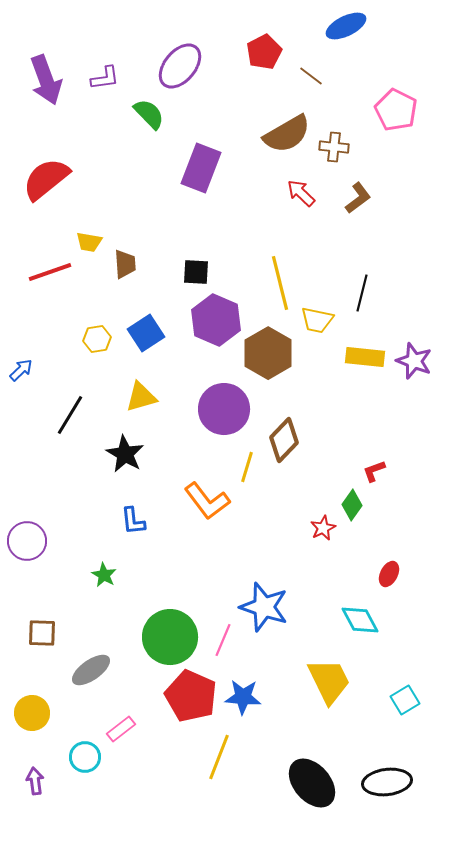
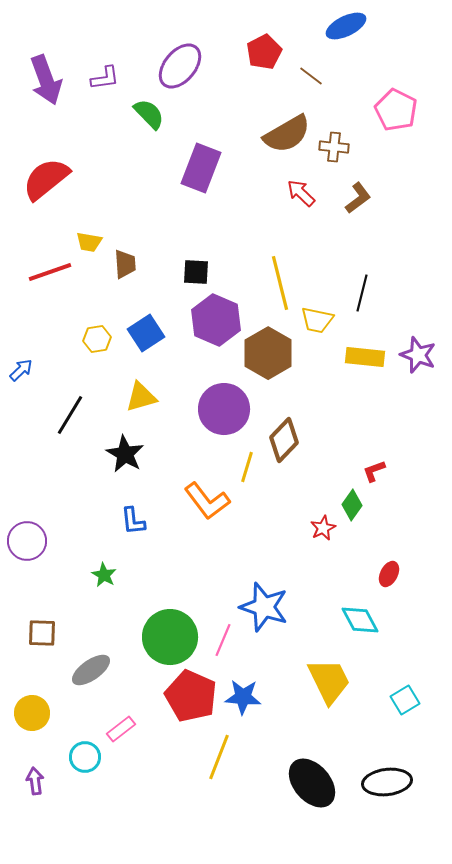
purple star at (414, 361): moved 4 px right, 6 px up
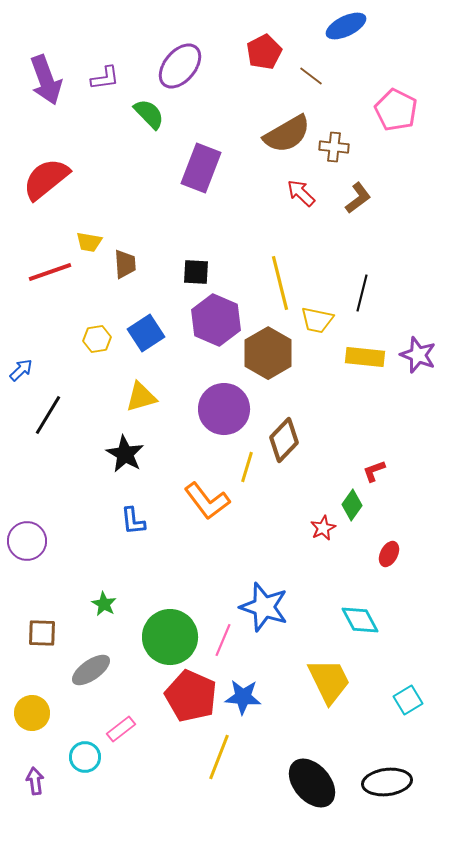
black line at (70, 415): moved 22 px left
red ellipse at (389, 574): moved 20 px up
green star at (104, 575): moved 29 px down
cyan square at (405, 700): moved 3 px right
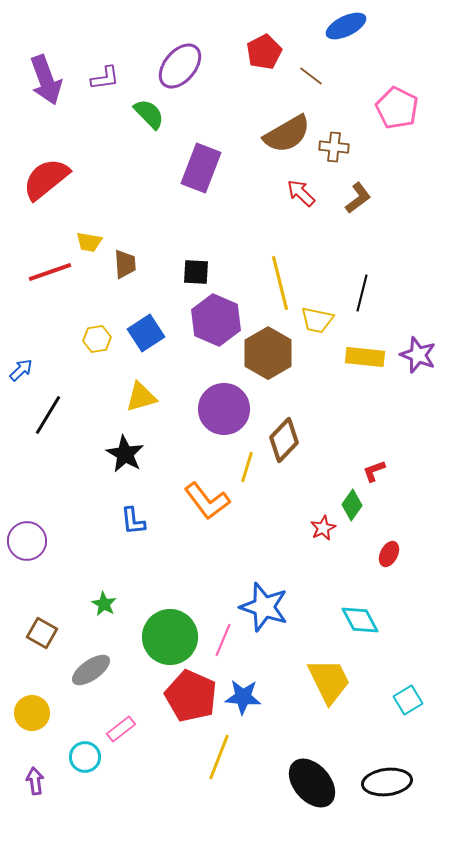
pink pentagon at (396, 110): moved 1 px right, 2 px up
brown square at (42, 633): rotated 28 degrees clockwise
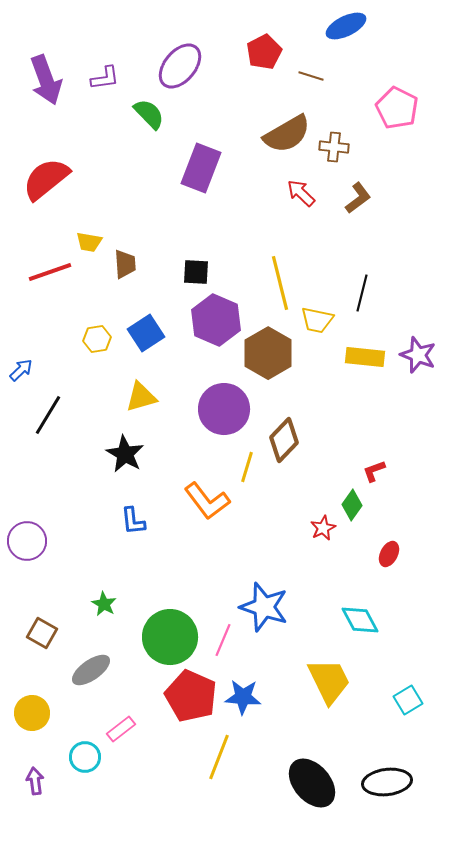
brown line at (311, 76): rotated 20 degrees counterclockwise
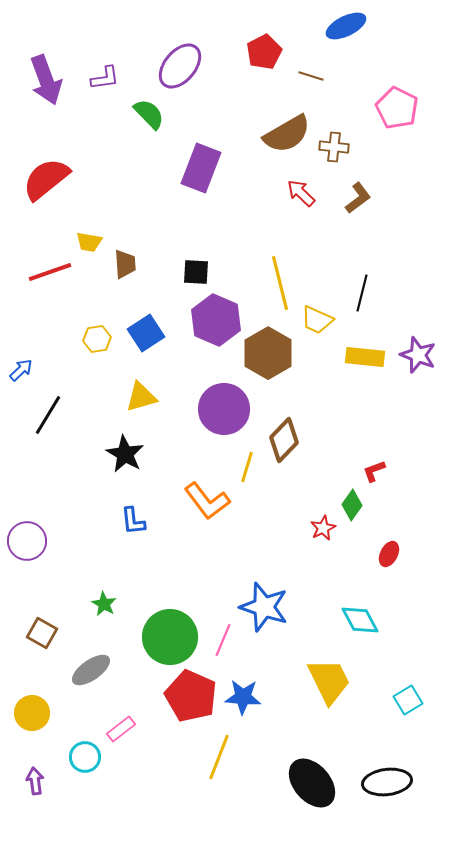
yellow trapezoid at (317, 320): rotated 12 degrees clockwise
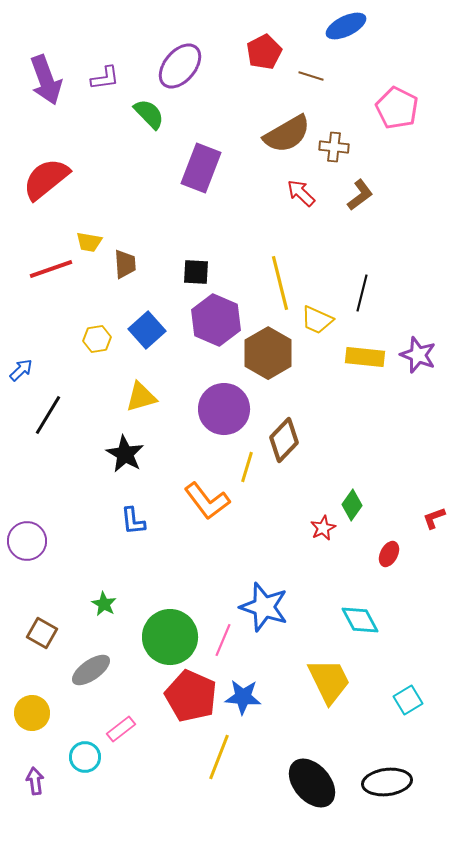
brown L-shape at (358, 198): moved 2 px right, 3 px up
red line at (50, 272): moved 1 px right, 3 px up
blue square at (146, 333): moved 1 px right, 3 px up; rotated 9 degrees counterclockwise
red L-shape at (374, 471): moved 60 px right, 47 px down
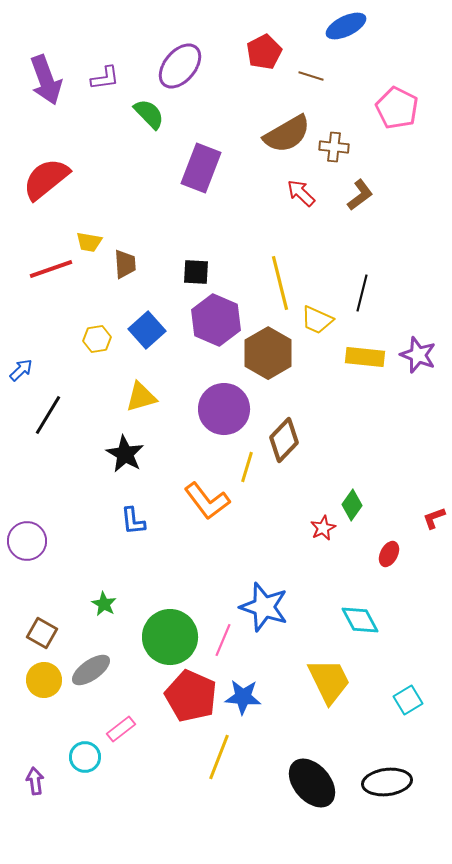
yellow circle at (32, 713): moved 12 px right, 33 px up
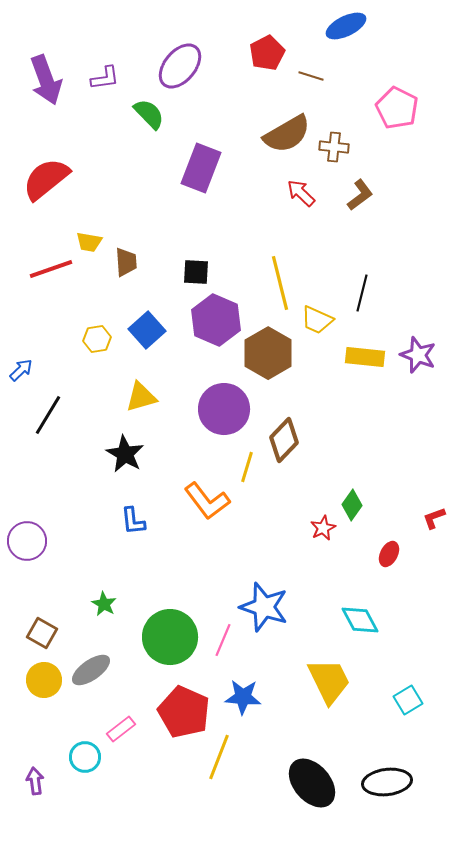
red pentagon at (264, 52): moved 3 px right, 1 px down
brown trapezoid at (125, 264): moved 1 px right, 2 px up
red pentagon at (191, 696): moved 7 px left, 16 px down
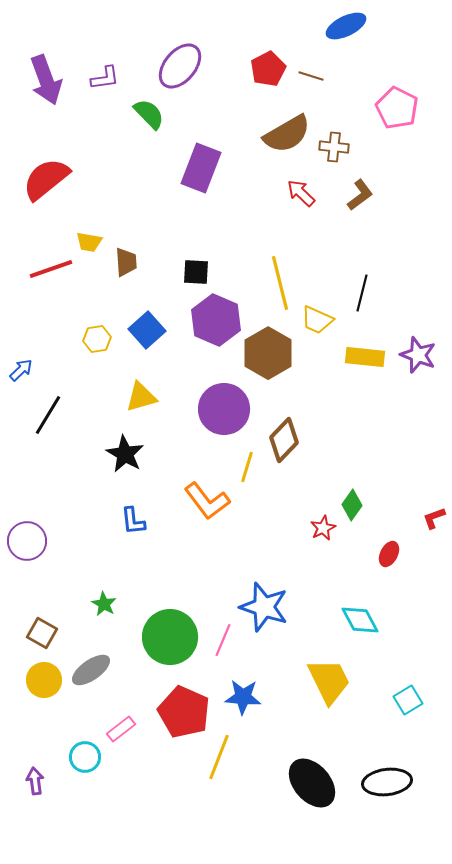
red pentagon at (267, 53): moved 1 px right, 16 px down
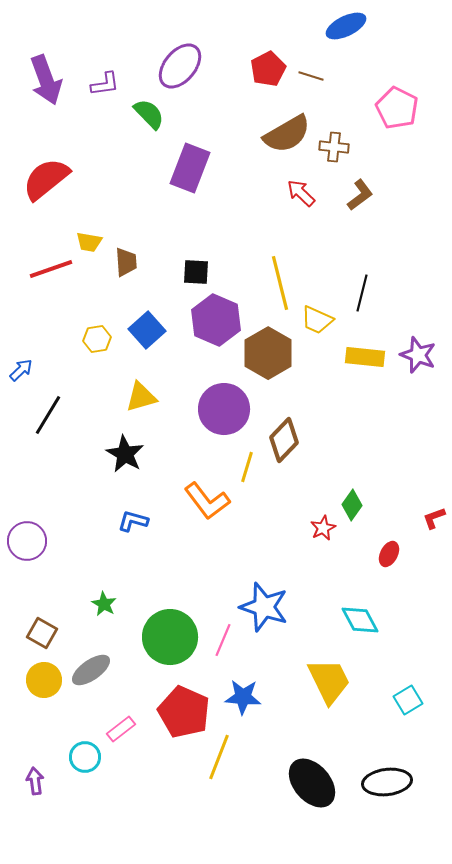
purple L-shape at (105, 78): moved 6 px down
purple rectangle at (201, 168): moved 11 px left
blue L-shape at (133, 521): rotated 112 degrees clockwise
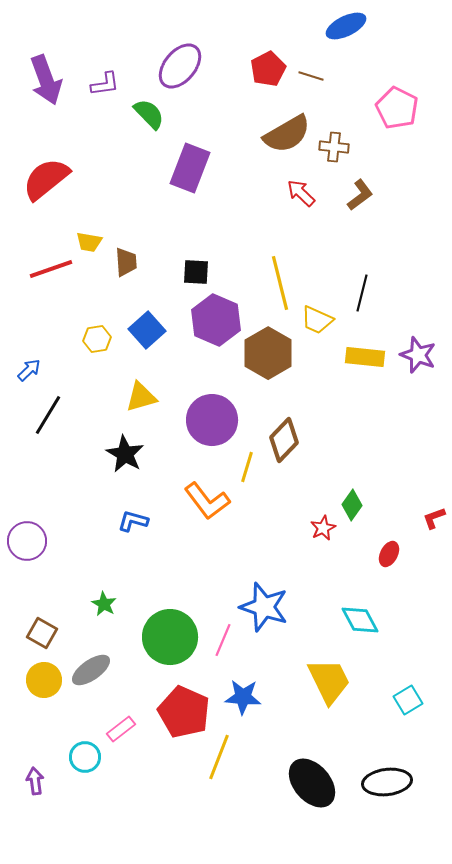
blue arrow at (21, 370): moved 8 px right
purple circle at (224, 409): moved 12 px left, 11 px down
